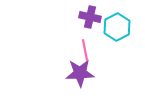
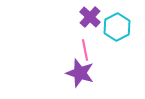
purple cross: rotated 30 degrees clockwise
purple star: rotated 20 degrees clockwise
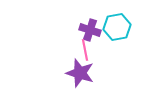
purple cross: moved 13 px down; rotated 25 degrees counterclockwise
cyan hexagon: rotated 16 degrees clockwise
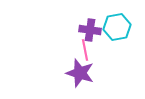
purple cross: rotated 10 degrees counterclockwise
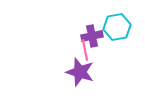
purple cross: moved 2 px right, 6 px down; rotated 20 degrees counterclockwise
purple star: moved 1 px up
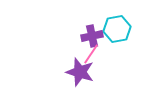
cyan hexagon: moved 2 px down
pink line: moved 6 px right, 4 px down; rotated 45 degrees clockwise
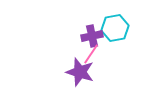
cyan hexagon: moved 2 px left, 1 px up
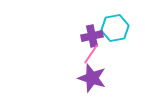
purple star: moved 12 px right, 6 px down
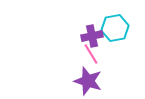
pink line: rotated 65 degrees counterclockwise
purple star: moved 4 px left, 3 px down
